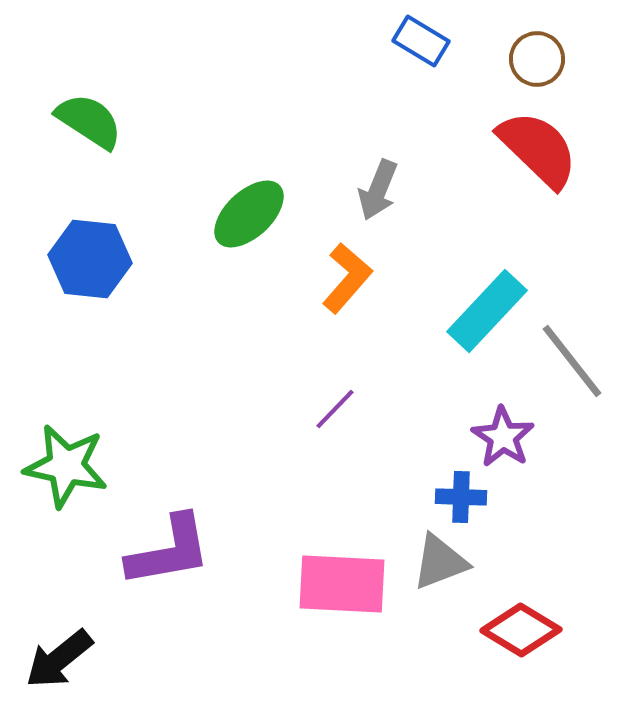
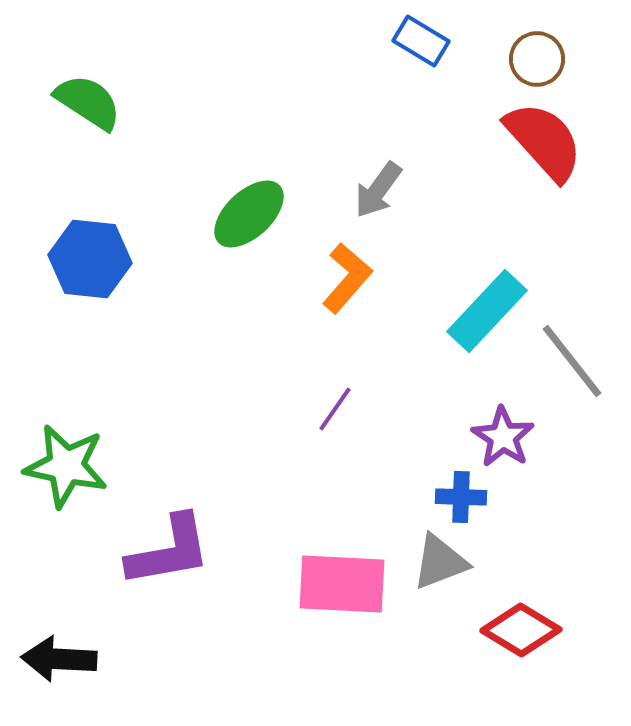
green semicircle: moved 1 px left, 19 px up
red semicircle: moved 6 px right, 8 px up; rotated 4 degrees clockwise
gray arrow: rotated 14 degrees clockwise
purple line: rotated 9 degrees counterclockwise
black arrow: rotated 42 degrees clockwise
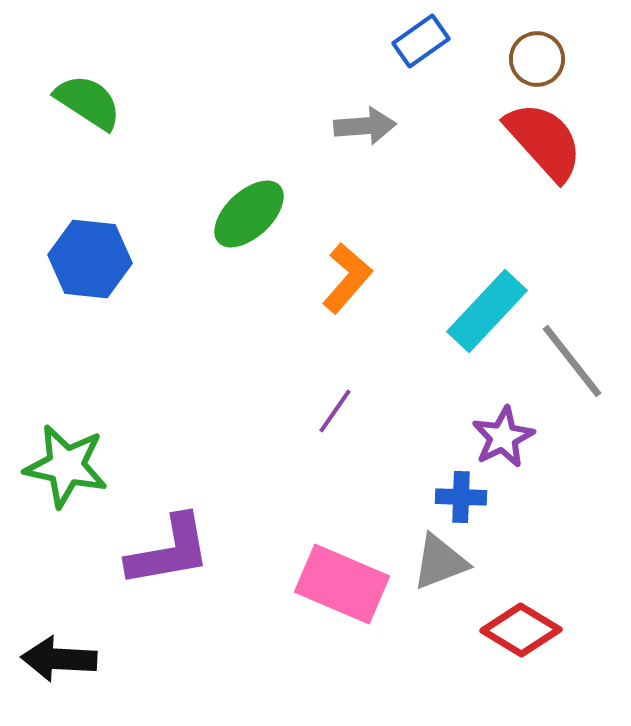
blue rectangle: rotated 66 degrees counterclockwise
gray arrow: moved 13 px left, 64 px up; rotated 130 degrees counterclockwise
purple line: moved 2 px down
purple star: rotated 12 degrees clockwise
pink rectangle: rotated 20 degrees clockwise
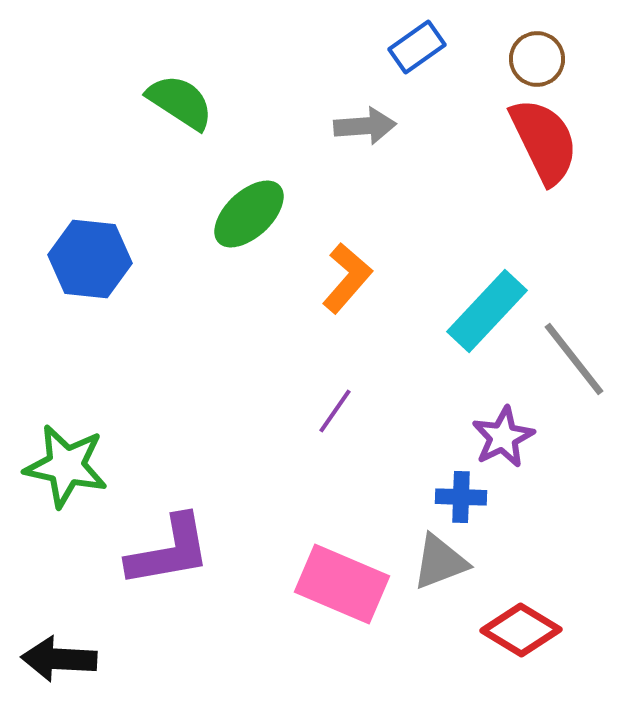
blue rectangle: moved 4 px left, 6 px down
green semicircle: moved 92 px right
red semicircle: rotated 16 degrees clockwise
gray line: moved 2 px right, 2 px up
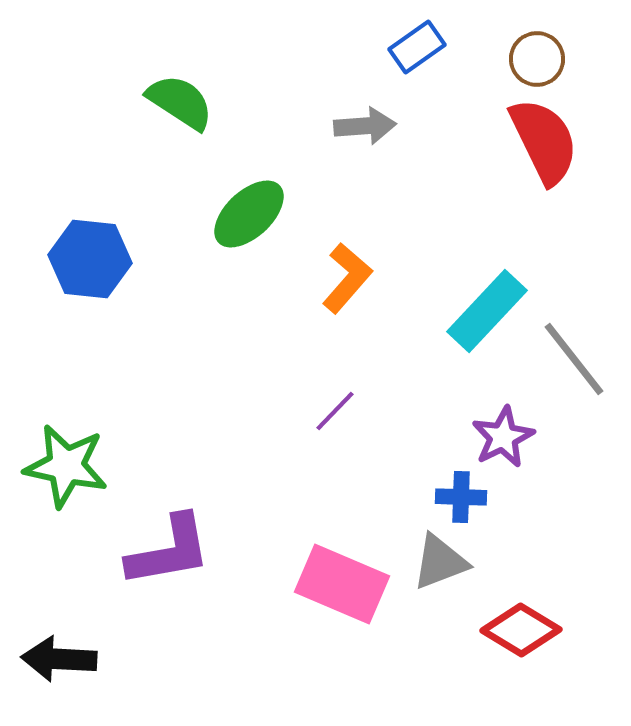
purple line: rotated 9 degrees clockwise
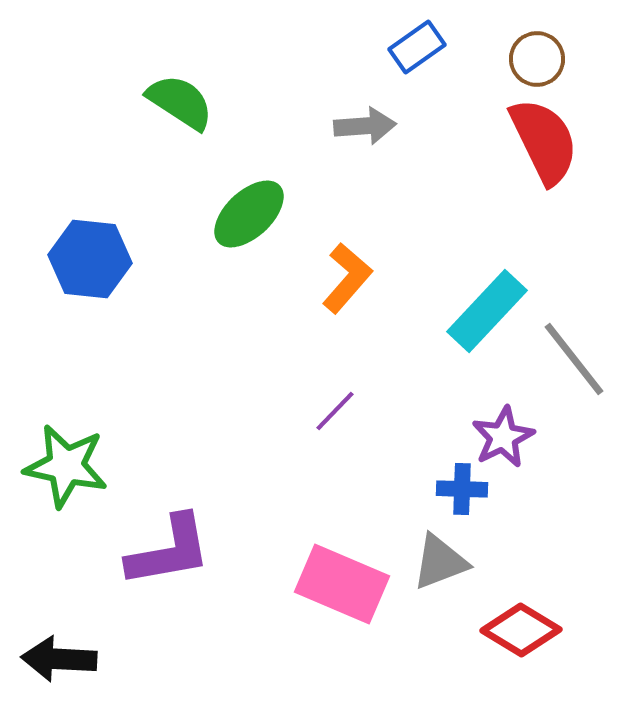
blue cross: moved 1 px right, 8 px up
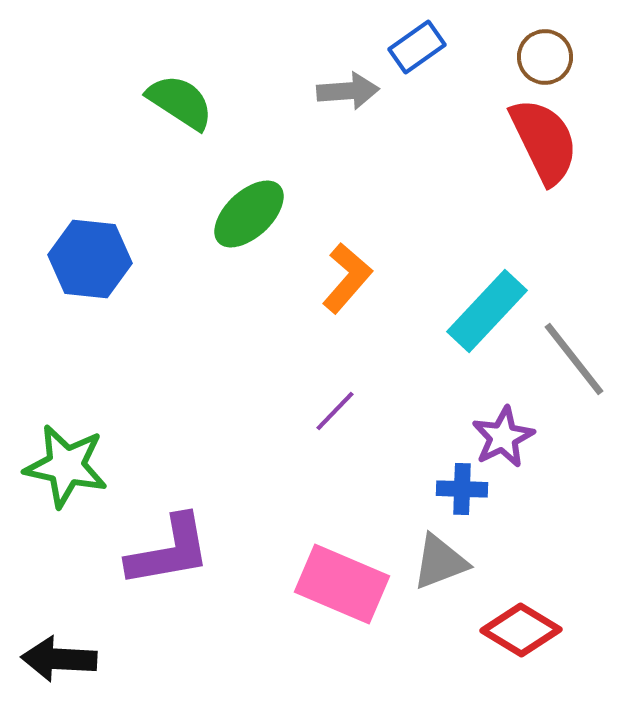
brown circle: moved 8 px right, 2 px up
gray arrow: moved 17 px left, 35 px up
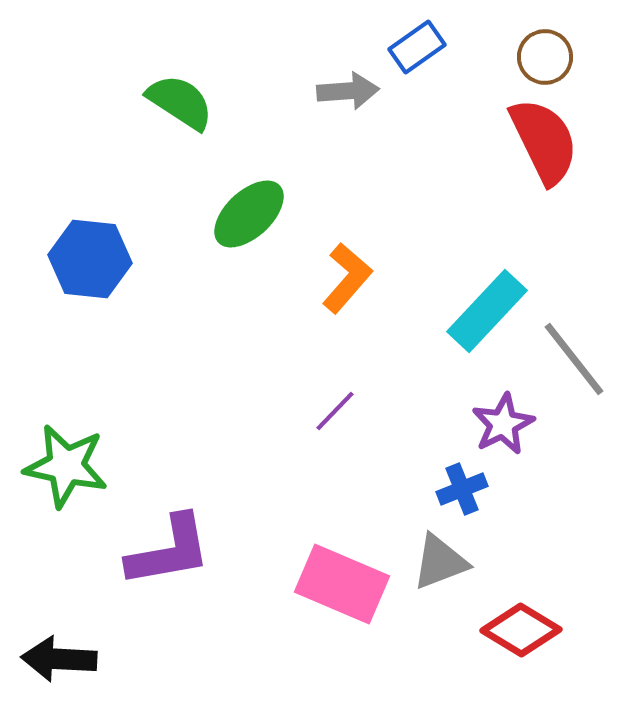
purple star: moved 13 px up
blue cross: rotated 24 degrees counterclockwise
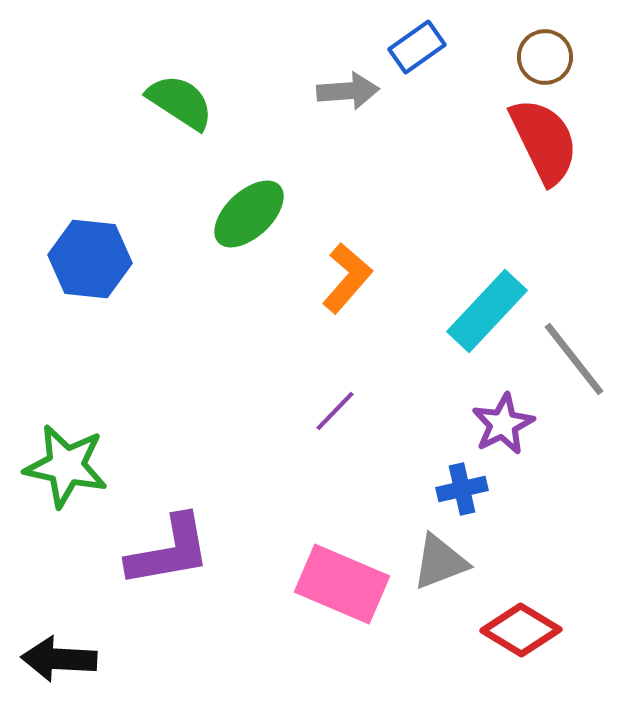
blue cross: rotated 9 degrees clockwise
